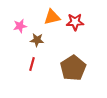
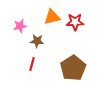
brown star: moved 1 px down
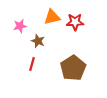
brown star: moved 1 px right; rotated 16 degrees clockwise
